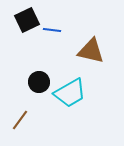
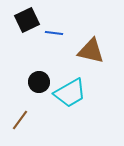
blue line: moved 2 px right, 3 px down
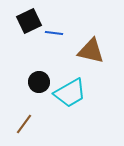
black square: moved 2 px right, 1 px down
brown line: moved 4 px right, 4 px down
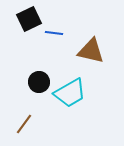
black square: moved 2 px up
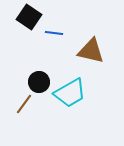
black square: moved 2 px up; rotated 30 degrees counterclockwise
brown line: moved 20 px up
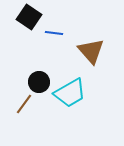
brown triangle: rotated 36 degrees clockwise
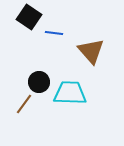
cyan trapezoid: rotated 148 degrees counterclockwise
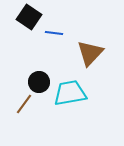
brown triangle: moved 1 px left, 2 px down; rotated 24 degrees clockwise
cyan trapezoid: rotated 12 degrees counterclockwise
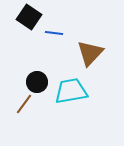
black circle: moved 2 px left
cyan trapezoid: moved 1 px right, 2 px up
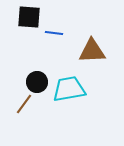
black square: rotated 30 degrees counterclockwise
brown triangle: moved 2 px right, 2 px up; rotated 44 degrees clockwise
cyan trapezoid: moved 2 px left, 2 px up
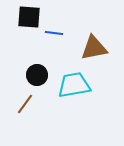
brown triangle: moved 2 px right, 3 px up; rotated 8 degrees counterclockwise
black circle: moved 7 px up
cyan trapezoid: moved 5 px right, 4 px up
brown line: moved 1 px right
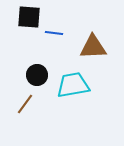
brown triangle: moved 1 px left, 1 px up; rotated 8 degrees clockwise
cyan trapezoid: moved 1 px left
